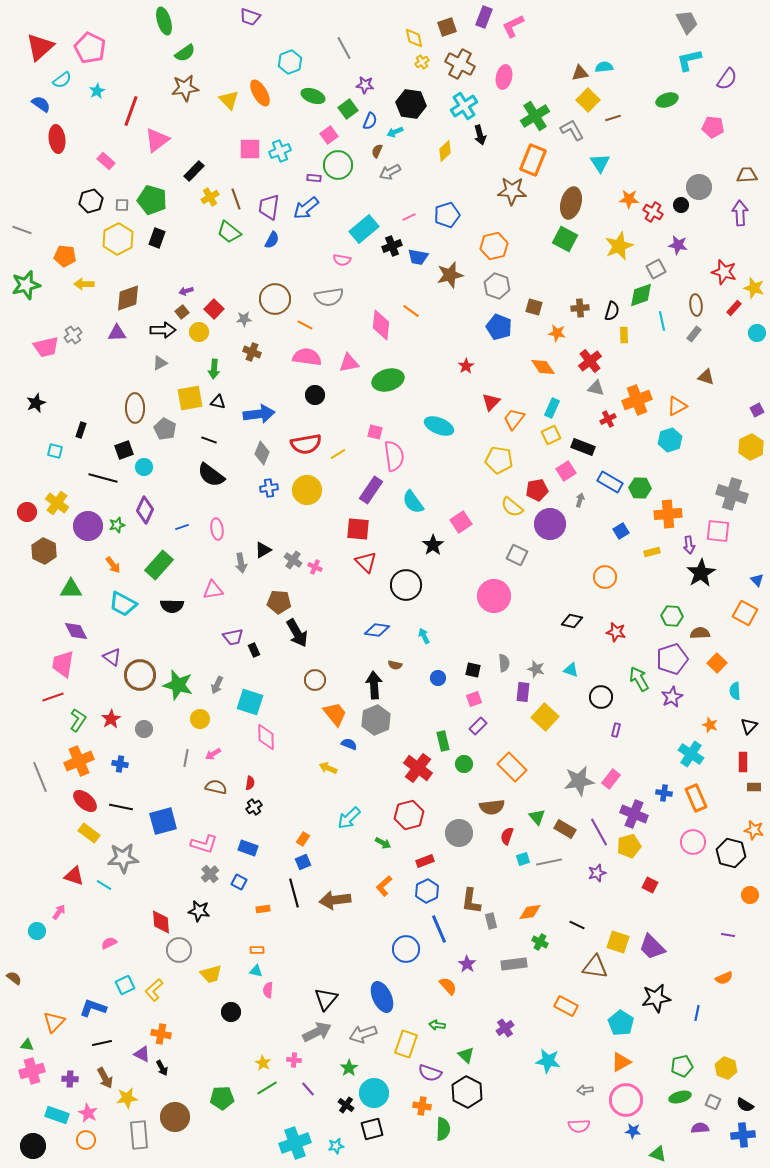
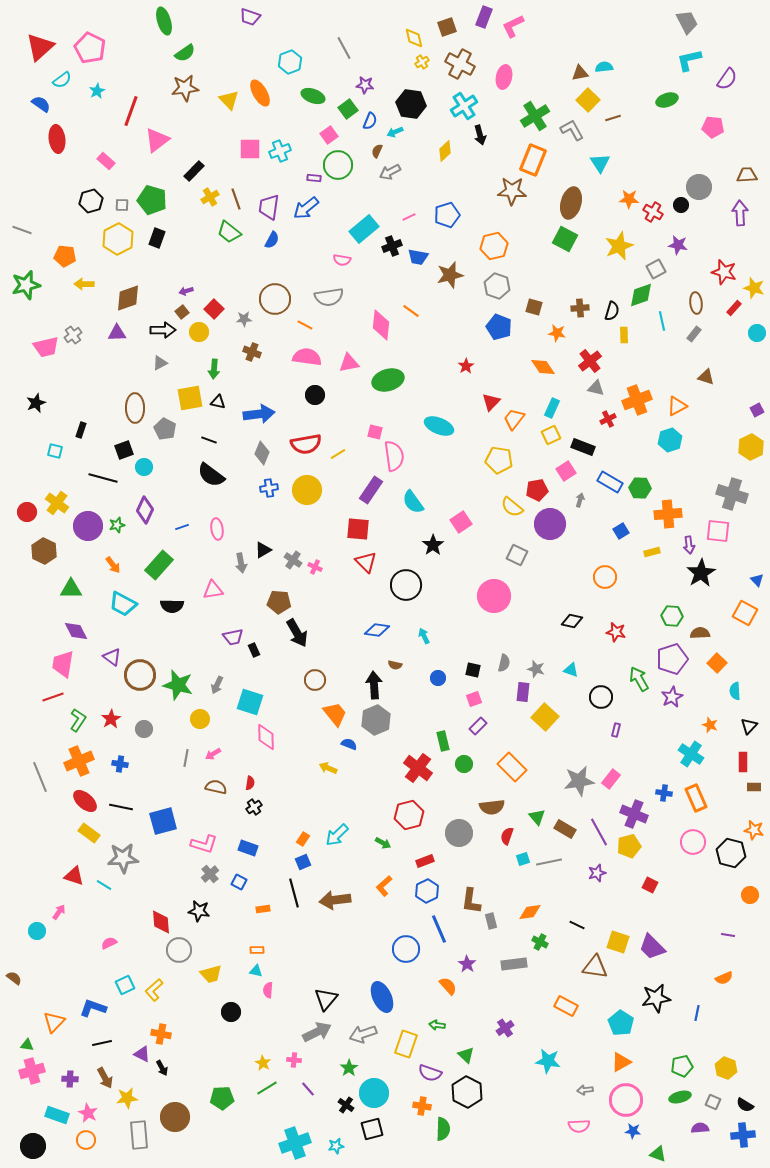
brown ellipse at (696, 305): moved 2 px up
gray semicircle at (504, 663): rotated 18 degrees clockwise
cyan arrow at (349, 818): moved 12 px left, 17 px down
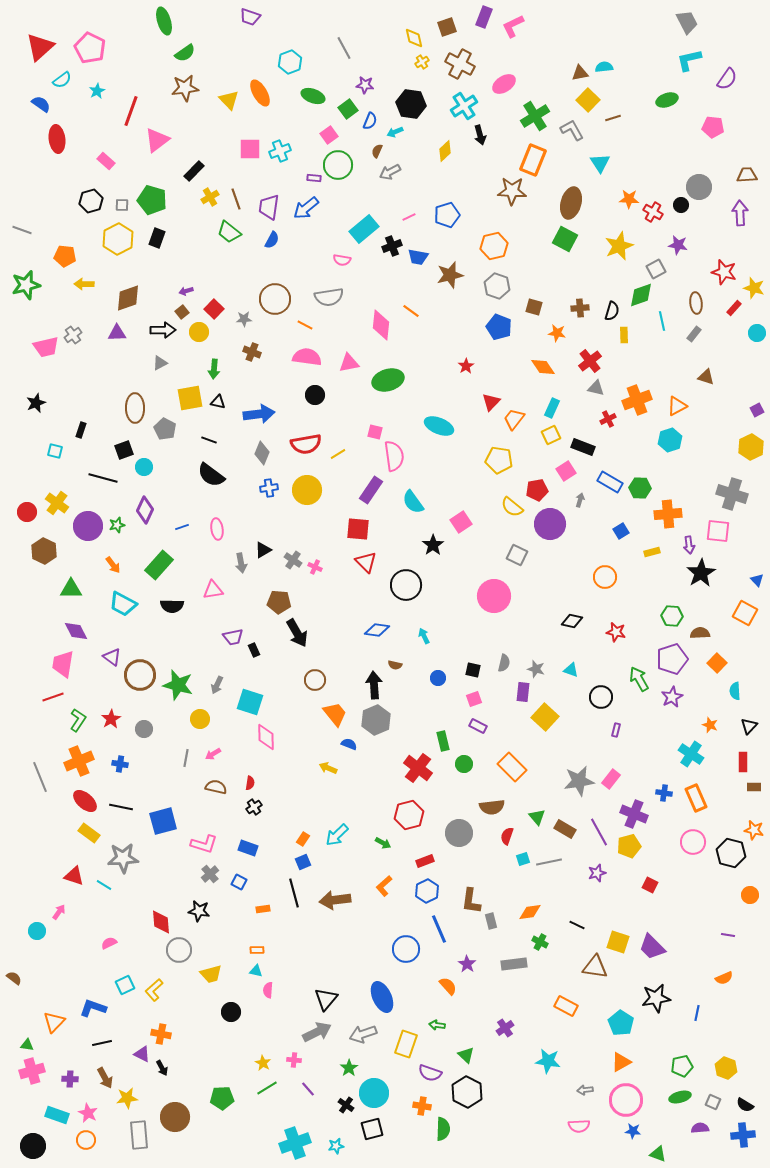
pink ellipse at (504, 77): moved 7 px down; rotated 45 degrees clockwise
purple rectangle at (478, 726): rotated 72 degrees clockwise
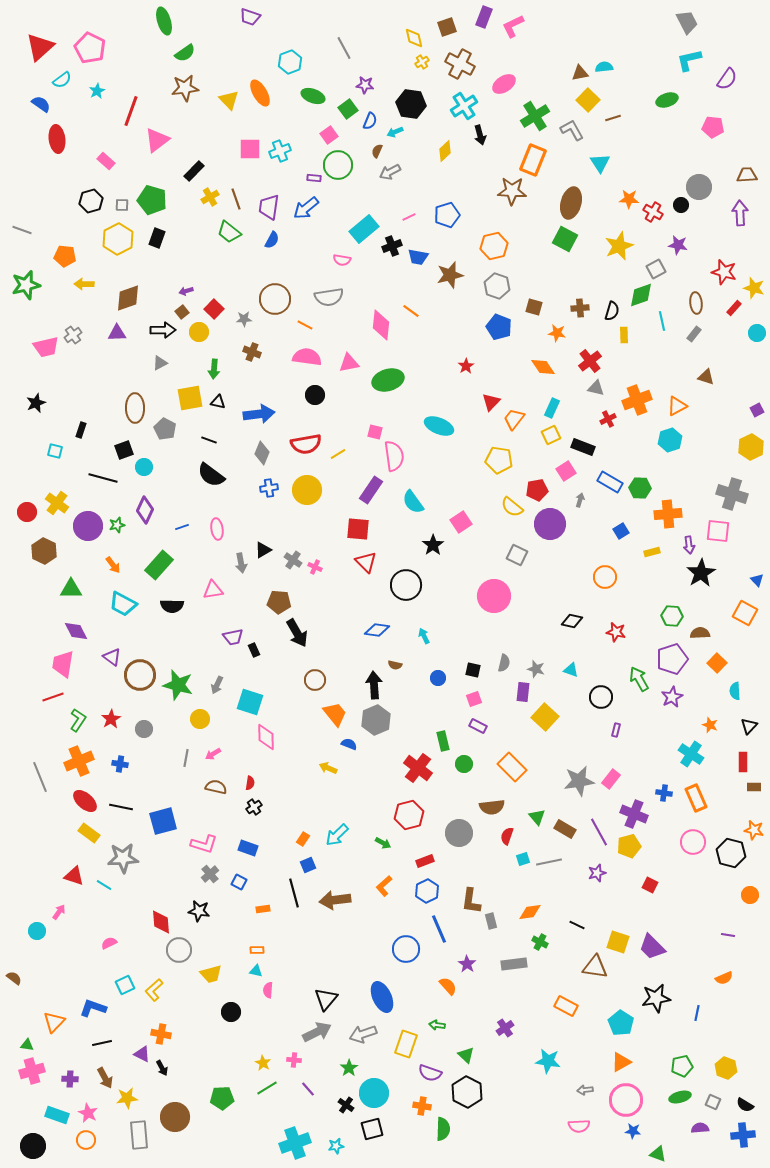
blue square at (303, 862): moved 5 px right, 3 px down
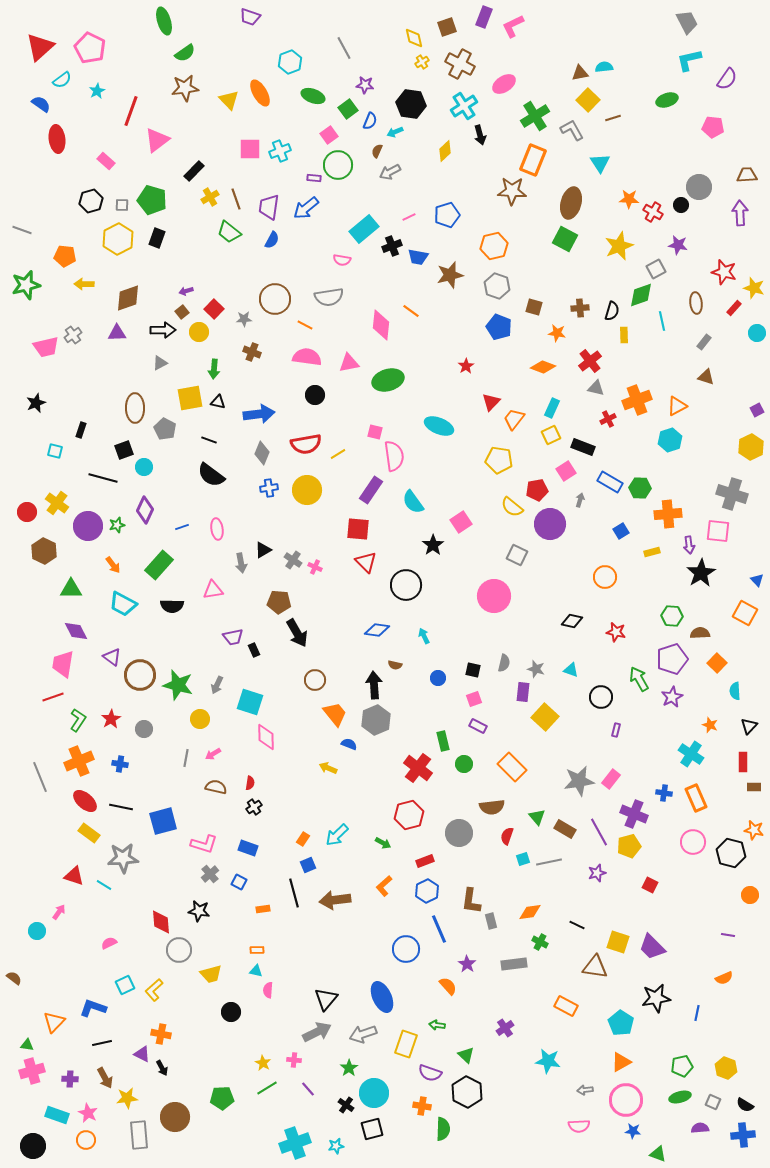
gray rectangle at (694, 334): moved 10 px right, 8 px down
orange diamond at (543, 367): rotated 35 degrees counterclockwise
